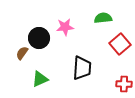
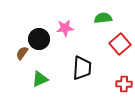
pink star: moved 1 px down
black circle: moved 1 px down
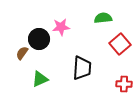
pink star: moved 4 px left, 1 px up
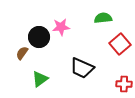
black circle: moved 2 px up
black trapezoid: rotated 110 degrees clockwise
green triangle: rotated 12 degrees counterclockwise
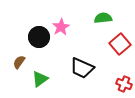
pink star: rotated 24 degrees counterclockwise
brown semicircle: moved 3 px left, 9 px down
red cross: rotated 21 degrees clockwise
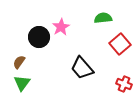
black trapezoid: rotated 25 degrees clockwise
green triangle: moved 18 px left, 4 px down; rotated 18 degrees counterclockwise
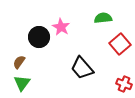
pink star: rotated 12 degrees counterclockwise
